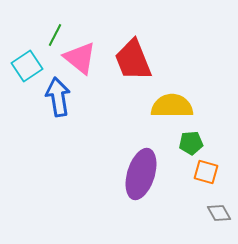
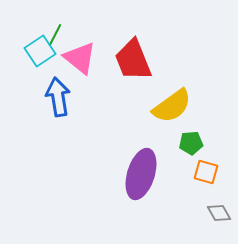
cyan square: moved 13 px right, 15 px up
yellow semicircle: rotated 144 degrees clockwise
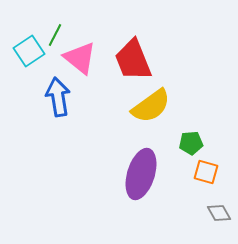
cyan square: moved 11 px left
yellow semicircle: moved 21 px left
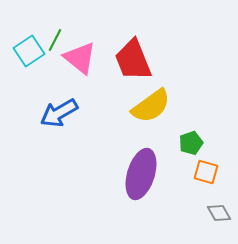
green line: moved 5 px down
blue arrow: moved 1 px right, 16 px down; rotated 111 degrees counterclockwise
green pentagon: rotated 15 degrees counterclockwise
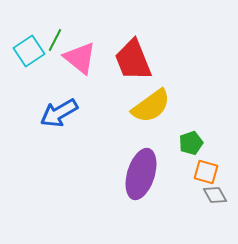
gray diamond: moved 4 px left, 18 px up
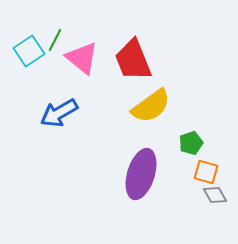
pink triangle: moved 2 px right
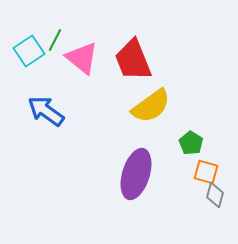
blue arrow: moved 13 px left, 2 px up; rotated 66 degrees clockwise
green pentagon: rotated 20 degrees counterclockwise
purple ellipse: moved 5 px left
gray diamond: rotated 45 degrees clockwise
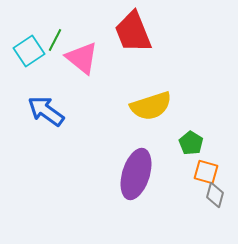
red trapezoid: moved 28 px up
yellow semicircle: rotated 18 degrees clockwise
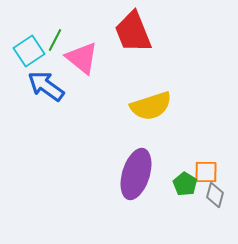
blue arrow: moved 25 px up
green pentagon: moved 6 px left, 41 px down
orange square: rotated 15 degrees counterclockwise
